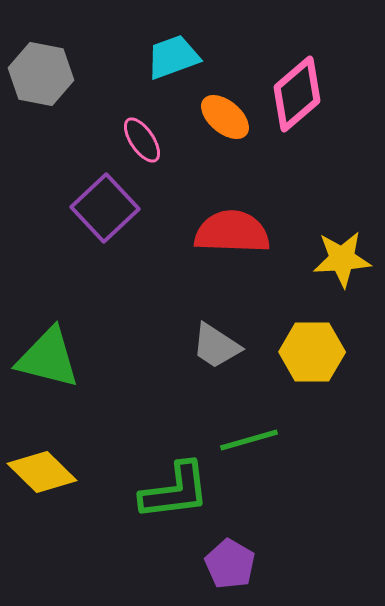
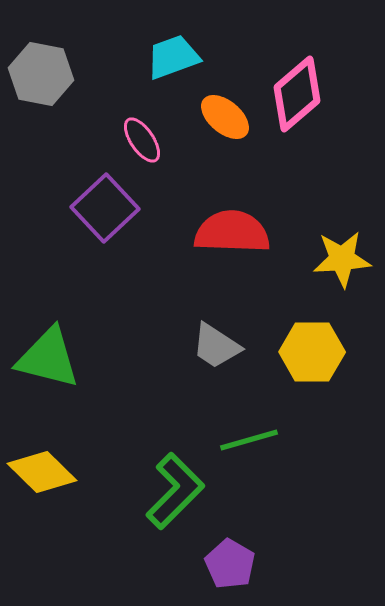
green L-shape: rotated 38 degrees counterclockwise
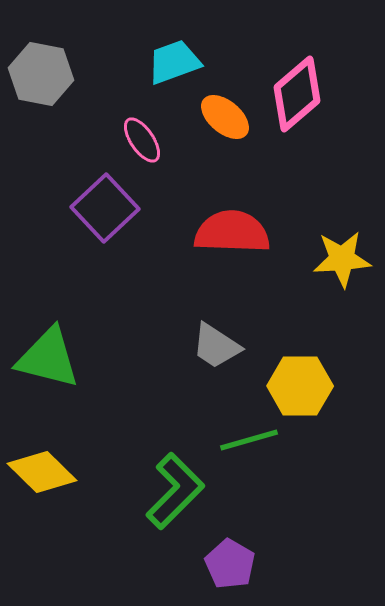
cyan trapezoid: moved 1 px right, 5 px down
yellow hexagon: moved 12 px left, 34 px down
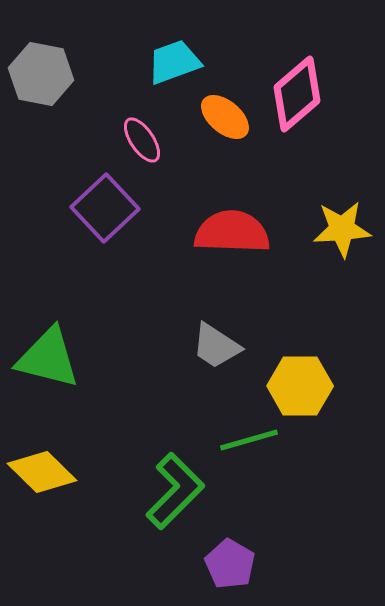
yellow star: moved 30 px up
